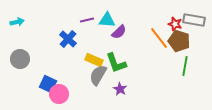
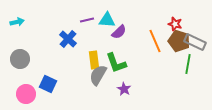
gray rectangle: moved 1 px right, 22 px down; rotated 15 degrees clockwise
orange line: moved 4 px left, 3 px down; rotated 15 degrees clockwise
yellow rectangle: rotated 60 degrees clockwise
green line: moved 3 px right, 2 px up
purple star: moved 4 px right
pink circle: moved 33 px left
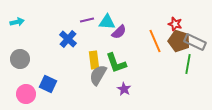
cyan triangle: moved 2 px down
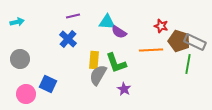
purple line: moved 14 px left, 4 px up
red star: moved 14 px left, 2 px down
purple semicircle: rotated 77 degrees clockwise
orange line: moved 4 px left, 9 px down; rotated 70 degrees counterclockwise
yellow rectangle: rotated 12 degrees clockwise
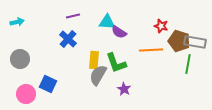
gray rectangle: rotated 15 degrees counterclockwise
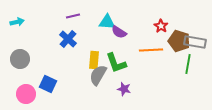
red star: rotated 16 degrees clockwise
purple star: rotated 16 degrees counterclockwise
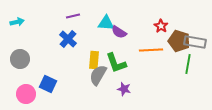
cyan triangle: moved 1 px left, 1 px down
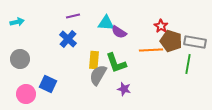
brown pentagon: moved 8 px left
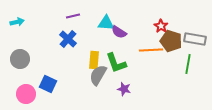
gray rectangle: moved 3 px up
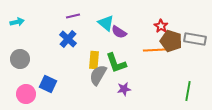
cyan triangle: rotated 36 degrees clockwise
orange line: moved 4 px right
green line: moved 27 px down
purple star: rotated 24 degrees counterclockwise
